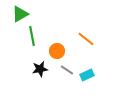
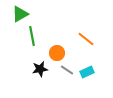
orange circle: moved 2 px down
cyan rectangle: moved 3 px up
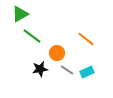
green line: rotated 42 degrees counterclockwise
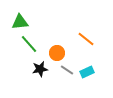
green triangle: moved 8 px down; rotated 24 degrees clockwise
green line: moved 3 px left, 8 px down; rotated 12 degrees clockwise
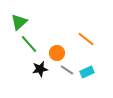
green triangle: moved 1 px left; rotated 36 degrees counterclockwise
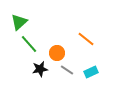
cyan rectangle: moved 4 px right
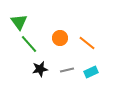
green triangle: rotated 24 degrees counterclockwise
orange line: moved 1 px right, 4 px down
orange circle: moved 3 px right, 15 px up
gray line: rotated 48 degrees counterclockwise
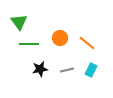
green line: rotated 48 degrees counterclockwise
cyan rectangle: moved 2 px up; rotated 40 degrees counterclockwise
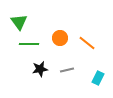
cyan rectangle: moved 7 px right, 8 px down
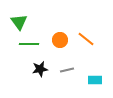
orange circle: moved 2 px down
orange line: moved 1 px left, 4 px up
cyan rectangle: moved 3 px left, 2 px down; rotated 64 degrees clockwise
